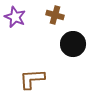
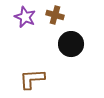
purple star: moved 10 px right
black circle: moved 2 px left
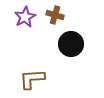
purple star: rotated 20 degrees clockwise
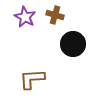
purple star: rotated 15 degrees counterclockwise
black circle: moved 2 px right
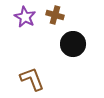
brown L-shape: rotated 72 degrees clockwise
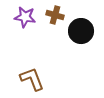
purple star: rotated 20 degrees counterclockwise
black circle: moved 8 px right, 13 px up
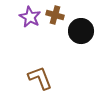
purple star: moved 5 px right; rotated 20 degrees clockwise
brown L-shape: moved 8 px right, 1 px up
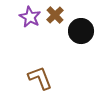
brown cross: rotated 30 degrees clockwise
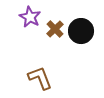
brown cross: moved 14 px down
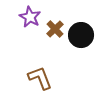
black circle: moved 4 px down
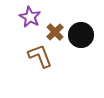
brown cross: moved 3 px down
brown L-shape: moved 22 px up
